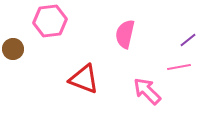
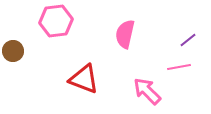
pink hexagon: moved 6 px right
brown circle: moved 2 px down
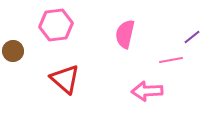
pink hexagon: moved 4 px down
purple line: moved 4 px right, 3 px up
pink line: moved 8 px left, 7 px up
red triangle: moved 19 px left; rotated 20 degrees clockwise
pink arrow: rotated 48 degrees counterclockwise
